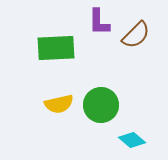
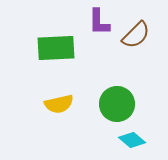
green circle: moved 16 px right, 1 px up
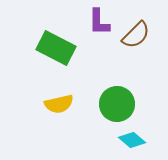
green rectangle: rotated 30 degrees clockwise
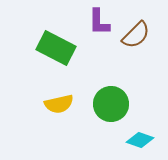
green circle: moved 6 px left
cyan diamond: moved 8 px right; rotated 20 degrees counterclockwise
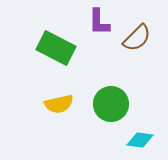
brown semicircle: moved 1 px right, 3 px down
cyan diamond: rotated 12 degrees counterclockwise
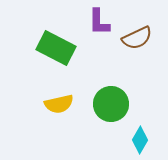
brown semicircle: rotated 20 degrees clockwise
cyan diamond: rotated 68 degrees counterclockwise
